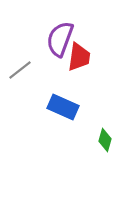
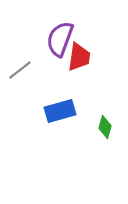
blue rectangle: moved 3 px left, 4 px down; rotated 40 degrees counterclockwise
green diamond: moved 13 px up
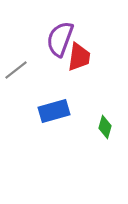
gray line: moved 4 px left
blue rectangle: moved 6 px left
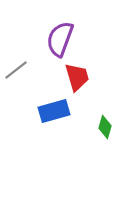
red trapezoid: moved 2 px left, 20 px down; rotated 24 degrees counterclockwise
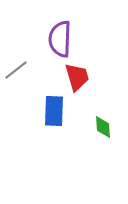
purple semicircle: rotated 18 degrees counterclockwise
blue rectangle: rotated 72 degrees counterclockwise
green diamond: moved 2 px left; rotated 20 degrees counterclockwise
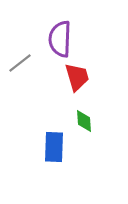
gray line: moved 4 px right, 7 px up
blue rectangle: moved 36 px down
green diamond: moved 19 px left, 6 px up
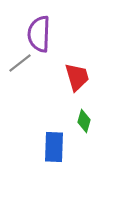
purple semicircle: moved 21 px left, 5 px up
green diamond: rotated 20 degrees clockwise
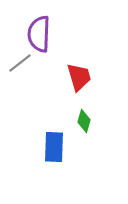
red trapezoid: moved 2 px right
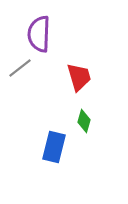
gray line: moved 5 px down
blue rectangle: rotated 12 degrees clockwise
